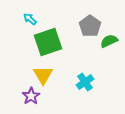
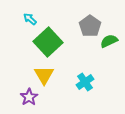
green square: rotated 24 degrees counterclockwise
yellow triangle: moved 1 px right
purple star: moved 2 px left, 1 px down
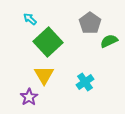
gray pentagon: moved 3 px up
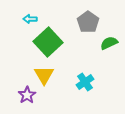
cyan arrow: rotated 40 degrees counterclockwise
gray pentagon: moved 2 px left, 1 px up
green semicircle: moved 2 px down
purple star: moved 2 px left, 2 px up
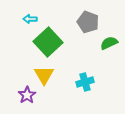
gray pentagon: rotated 15 degrees counterclockwise
cyan cross: rotated 18 degrees clockwise
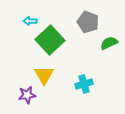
cyan arrow: moved 2 px down
green square: moved 2 px right, 2 px up
cyan cross: moved 1 px left, 2 px down
purple star: rotated 24 degrees clockwise
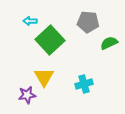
gray pentagon: rotated 15 degrees counterclockwise
yellow triangle: moved 2 px down
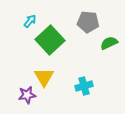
cyan arrow: rotated 128 degrees clockwise
cyan cross: moved 2 px down
